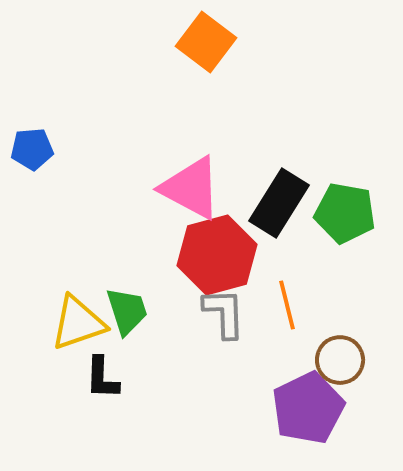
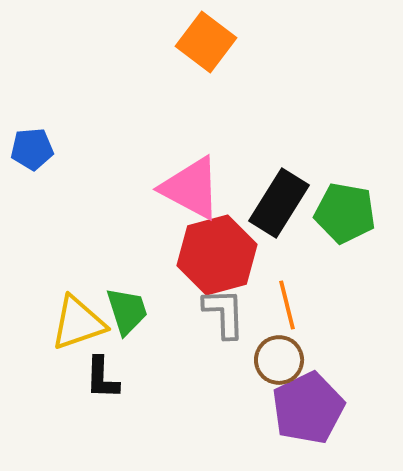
brown circle: moved 61 px left
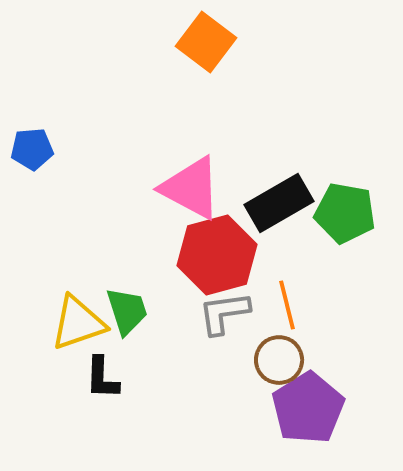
black rectangle: rotated 28 degrees clockwise
gray L-shape: rotated 96 degrees counterclockwise
purple pentagon: rotated 6 degrees counterclockwise
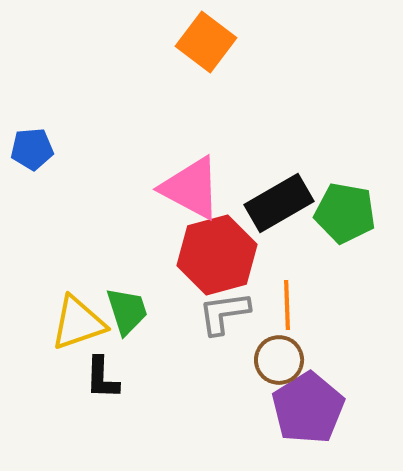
orange line: rotated 12 degrees clockwise
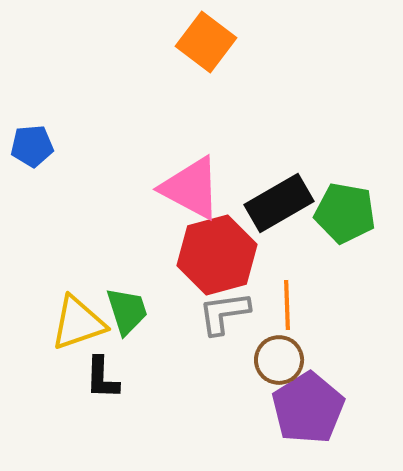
blue pentagon: moved 3 px up
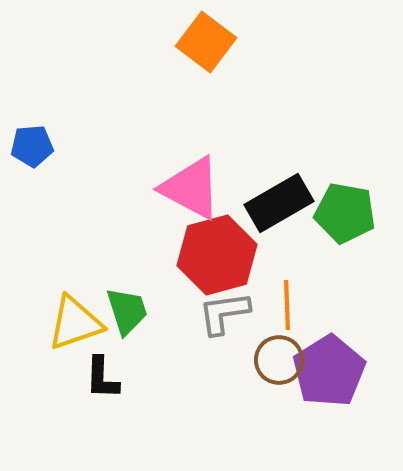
yellow triangle: moved 3 px left
purple pentagon: moved 21 px right, 37 px up
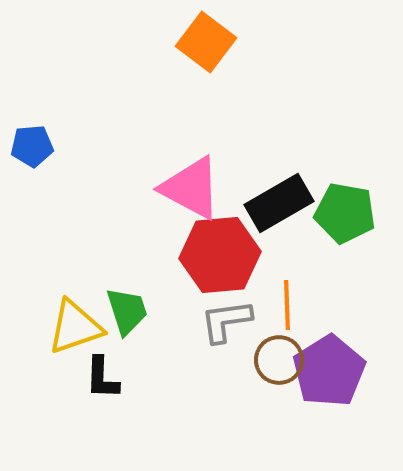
red hexagon: moved 3 px right; rotated 10 degrees clockwise
gray L-shape: moved 2 px right, 8 px down
yellow triangle: moved 4 px down
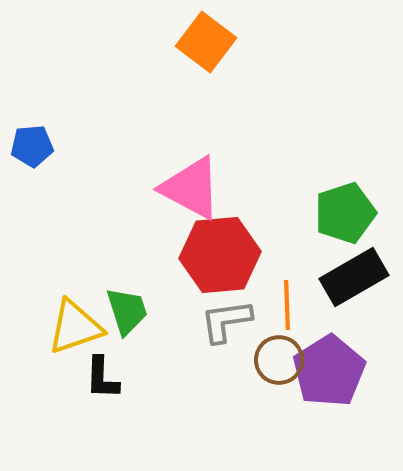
black rectangle: moved 75 px right, 74 px down
green pentagon: rotated 28 degrees counterclockwise
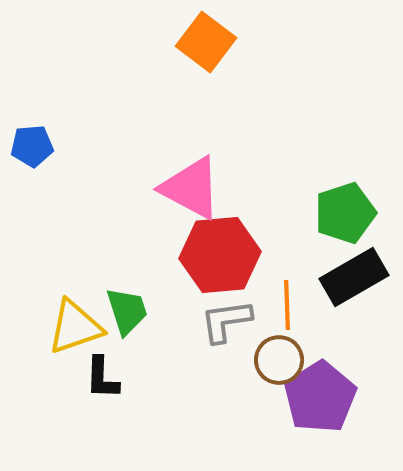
purple pentagon: moved 9 px left, 26 px down
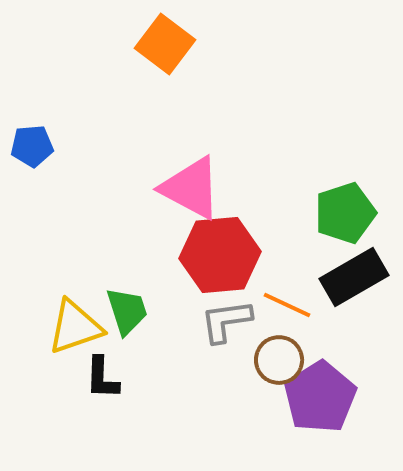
orange square: moved 41 px left, 2 px down
orange line: rotated 63 degrees counterclockwise
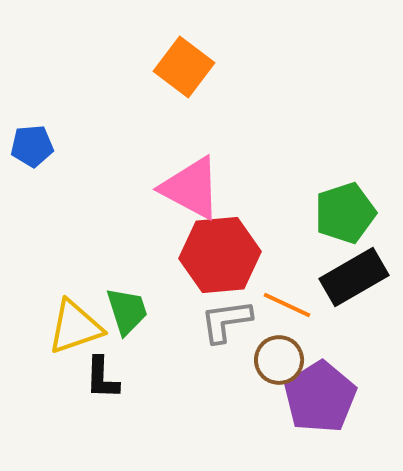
orange square: moved 19 px right, 23 px down
